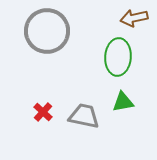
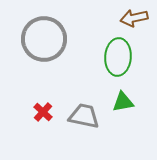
gray circle: moved 3 px left, 8 px down
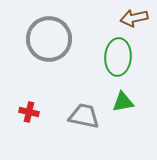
gray circle: moved 5 px right
red cross: moved 14 px left; rotated 30 degrees counterclockwise
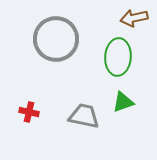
gray circle: moved 7 px right
green triangle: rotated 10 degrees counterclockwise
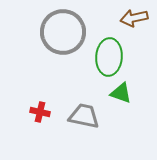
gray circle: moved 7 px right, 7 px up
green ellipse: moved 9 px left
green triangle: moved 2 px left, 9 px up; rotated 40 degrees clockwise
red cross: moved 11 px right
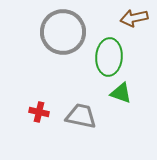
red cross: moved 1 px left
gray trapezoid: moved 3 px left
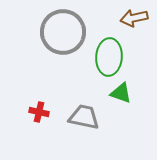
gray trapezoid: moved 3 px right, 1 px down
